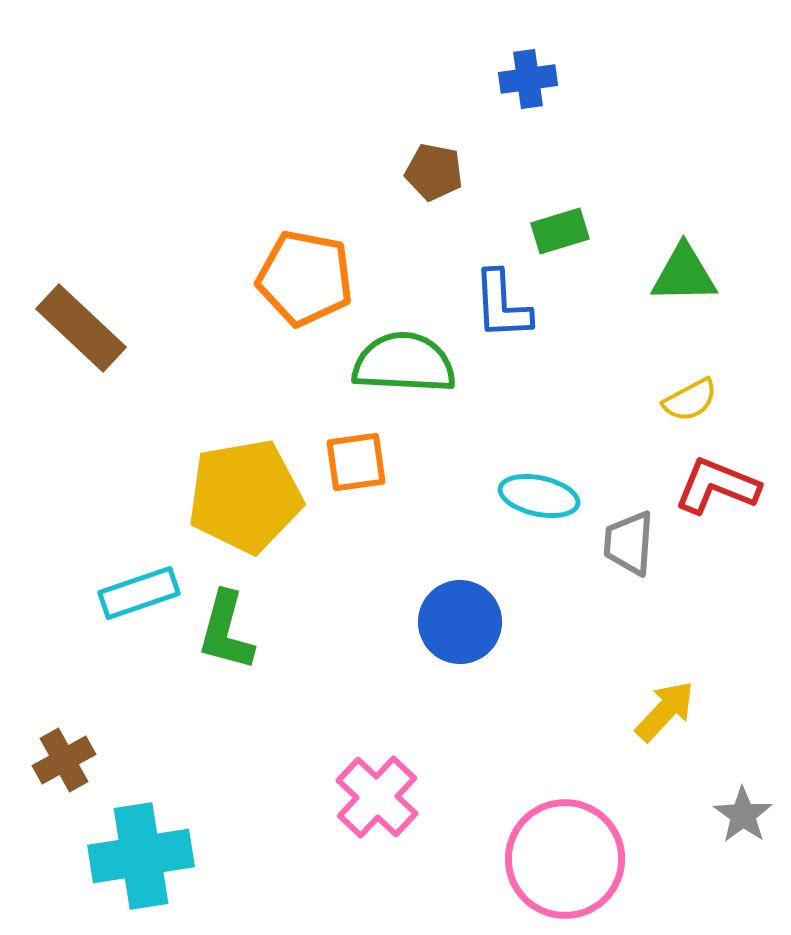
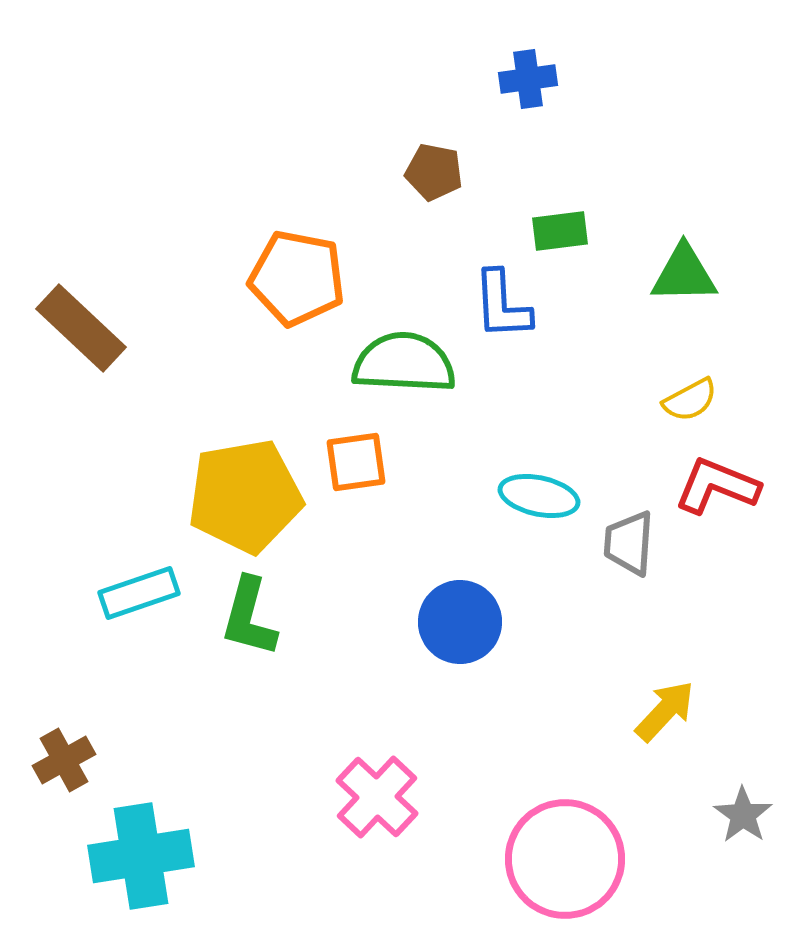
green rectangle: rotated 10 degrees clockwise
orange pentagon: moved 8 px left
green L-shape: moved 23 px right, 14 px up
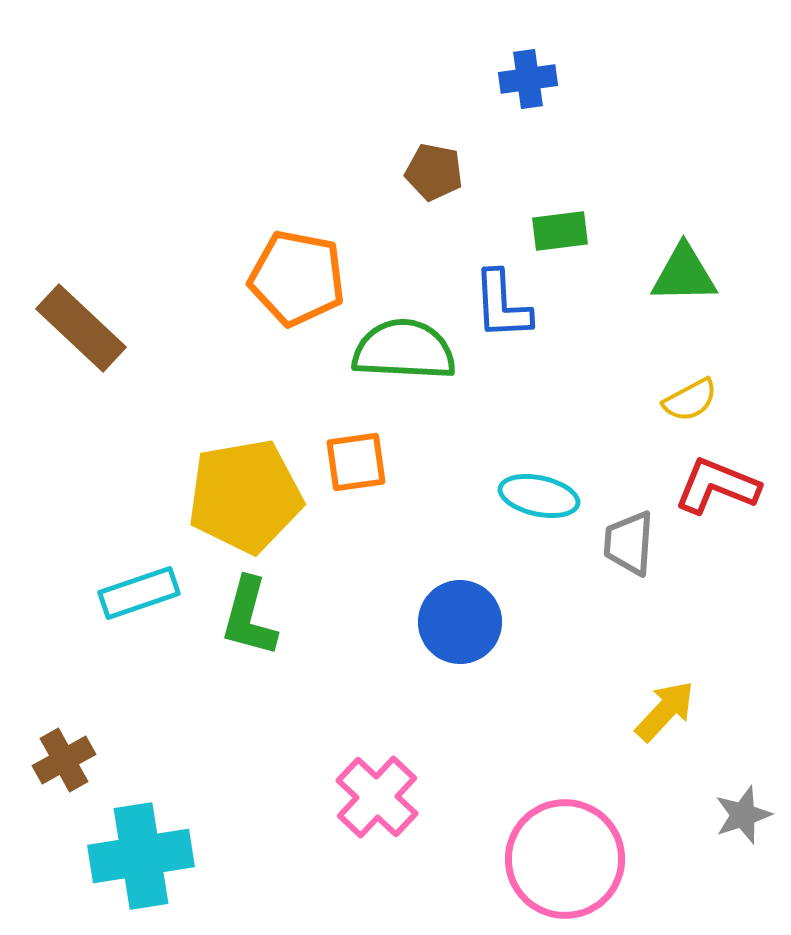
green semicircle: moved 13 px up
gray star: rotated 18 degrees clockwise
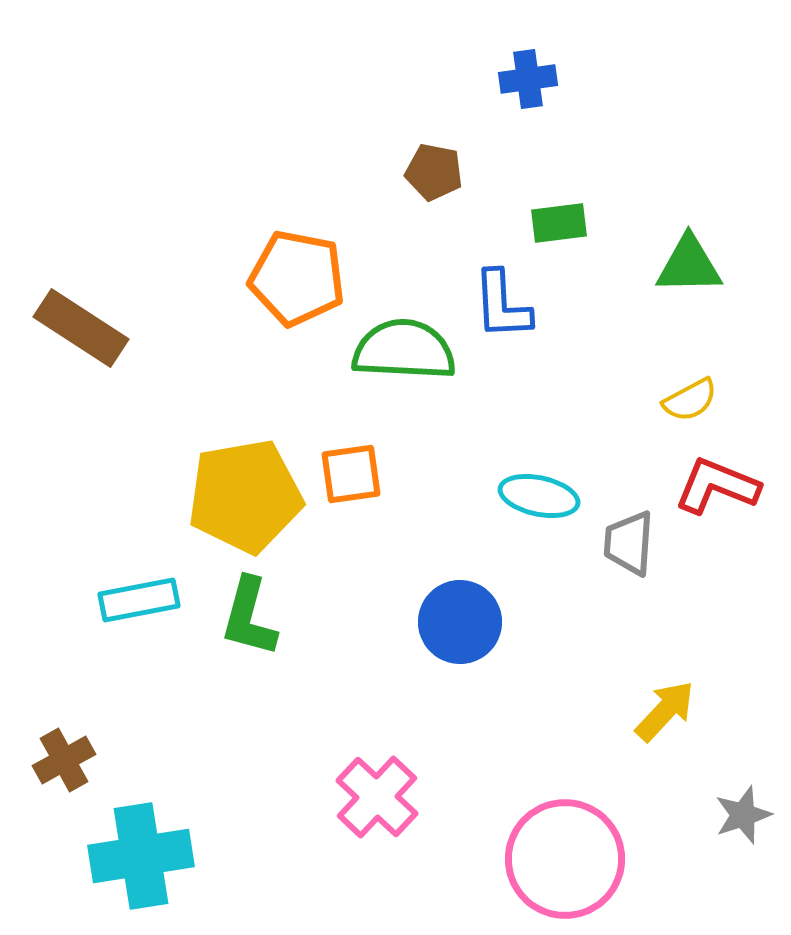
green rectangle: moved 1 px left, 8 px up
green triangle: moved 5 px right, 9 px up
brown rectangle: rotated 10 degrees counterclockwise
orange square: moved 5 px left, 12 px down
cyan rectangle: moved 7 px down; rotated 8 degrees clockwise
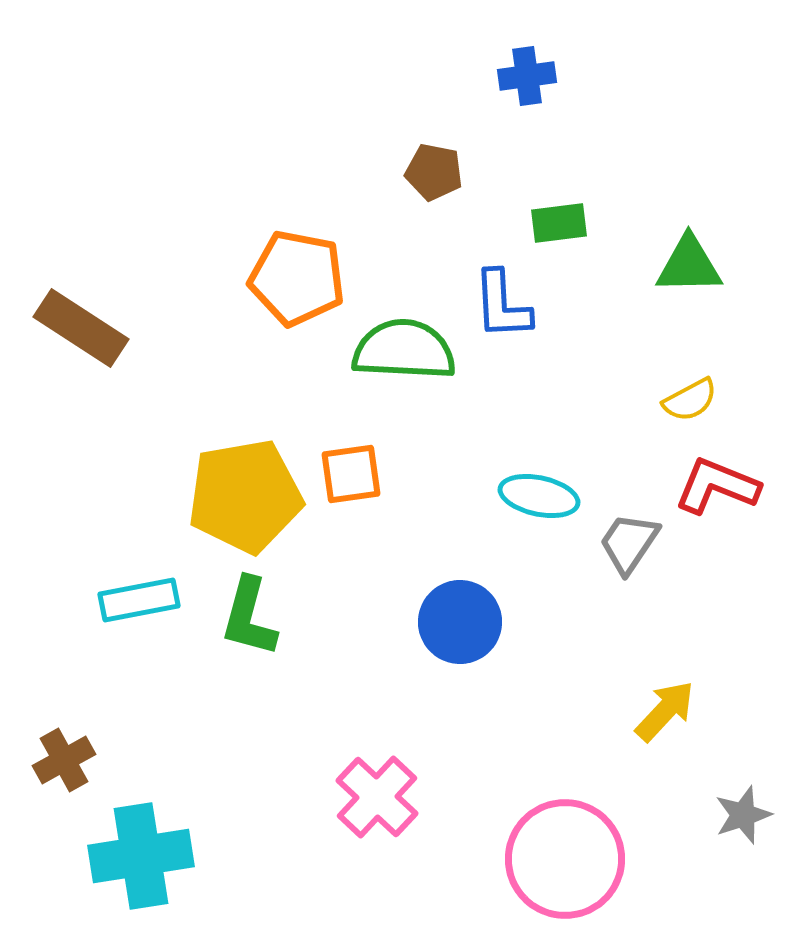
blue cross: moved 1 px left, 3 px up
gray trapezoid: rotated 30 degrees clockwise
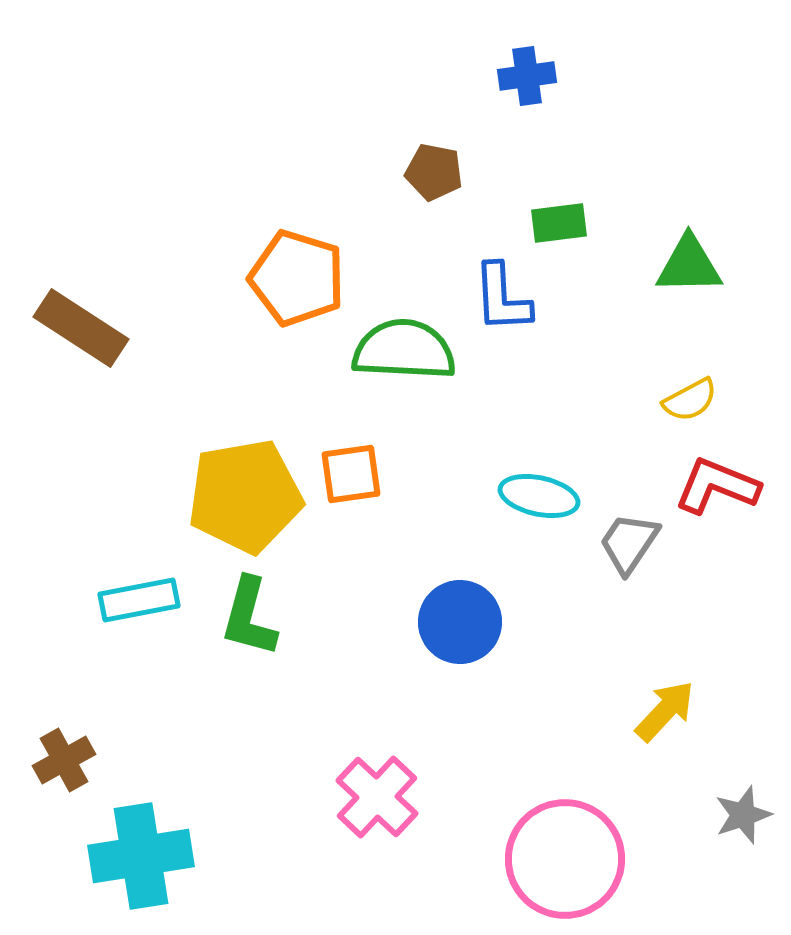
orange pentagon: rotated 6 degrees clockwise
blue L-shape: moved 7 px up
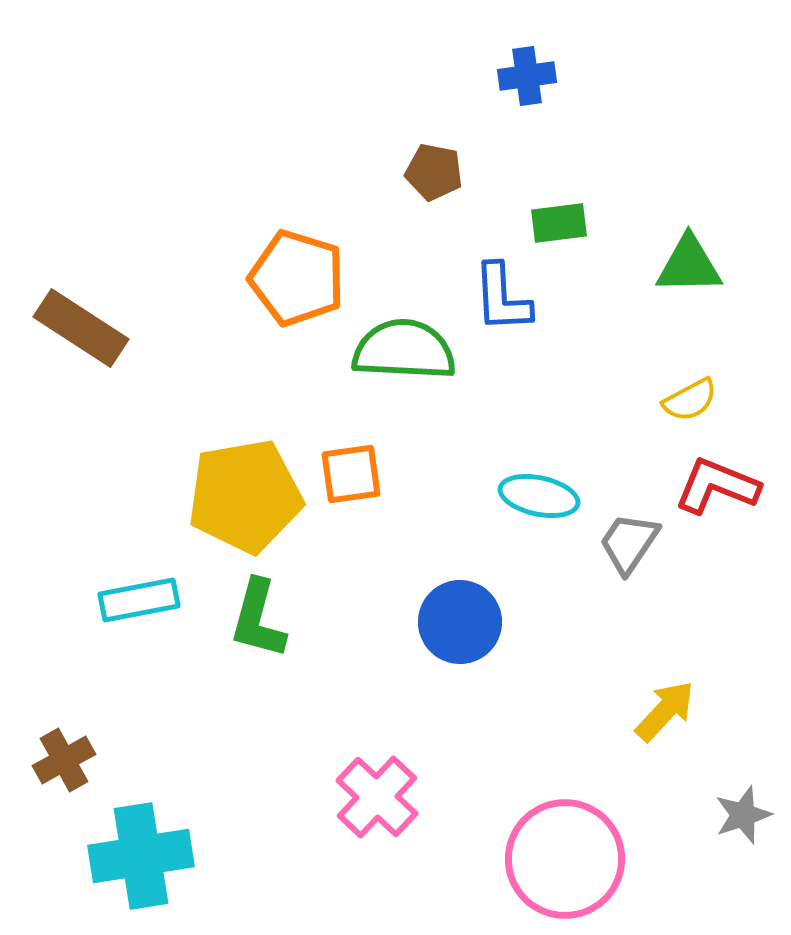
green L-shape: moved 9 px right, 2 px down
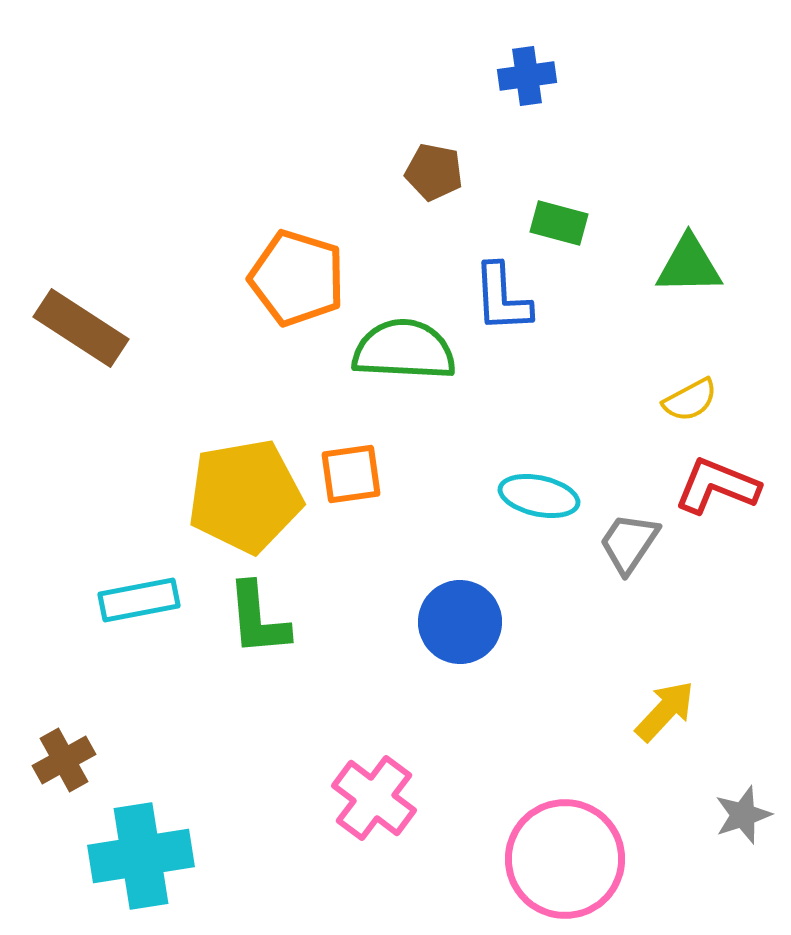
green rectangle: rotated 22 degrees clockwise
green L-shape: rotated 20 degrees counterclockwise
pink cross: moved 3 px left, 1 px down; rotated 6 degrees counterclockwise
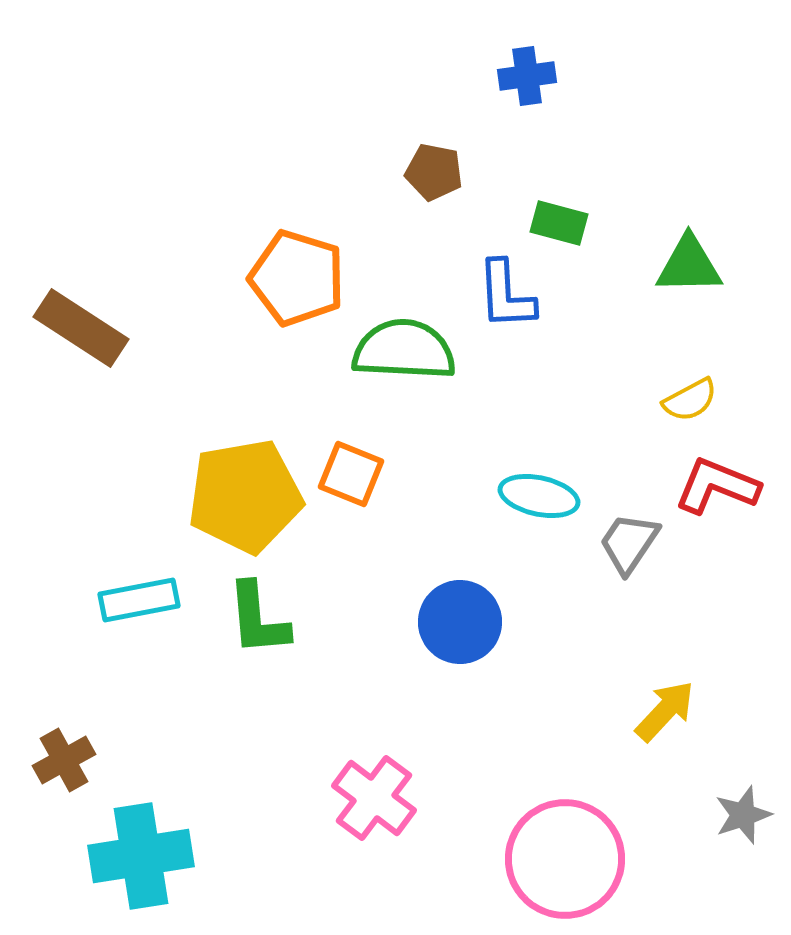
blue L-shape: moved 4 px right, 3 px up
orange square: rotated 30 degrees clockwise
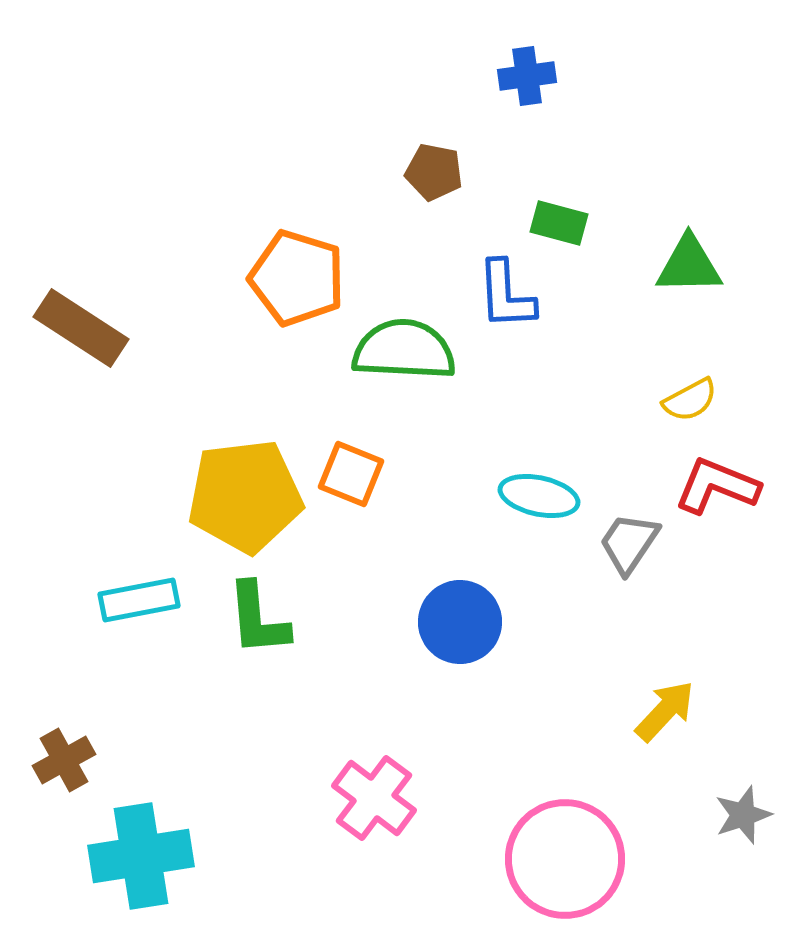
yellow pentagon: rotated 3 degrees clockwise
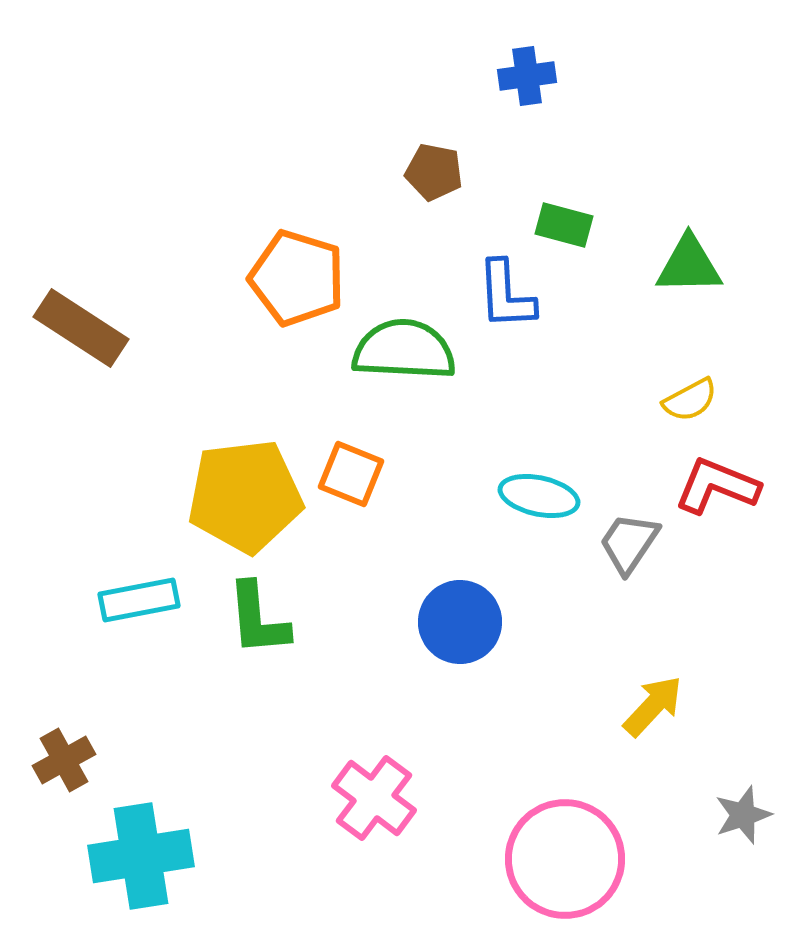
green rectangle: moved 5 px right, 2 px down
yellow arrow: moved 12 px left, 5 px up
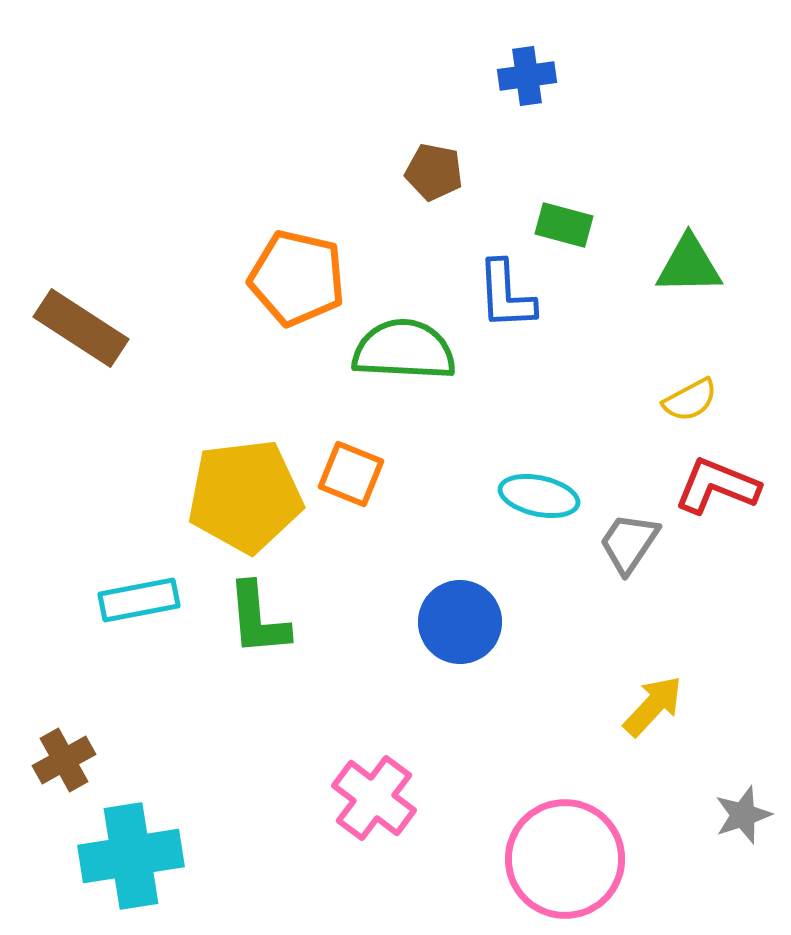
orange pentagon: rotated 4 degrees counterclockwise
cyan cross: moved 10 px left
